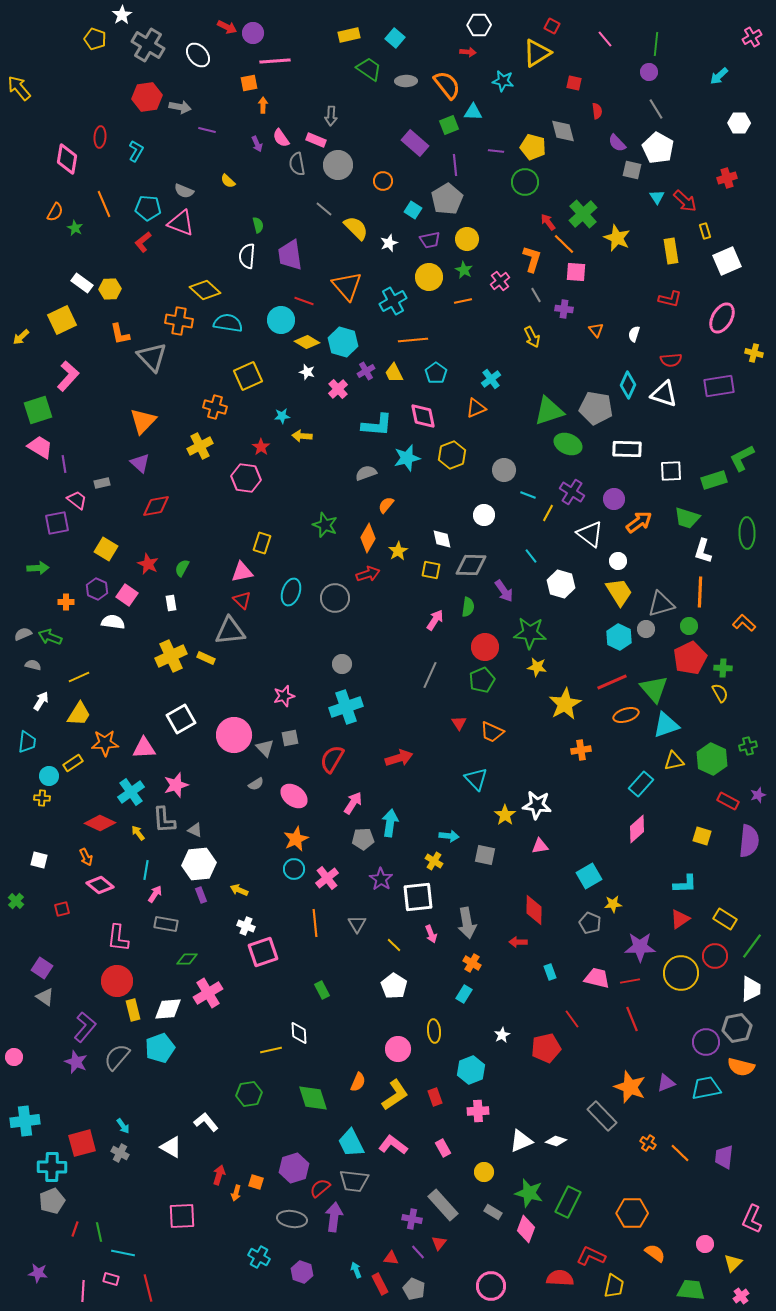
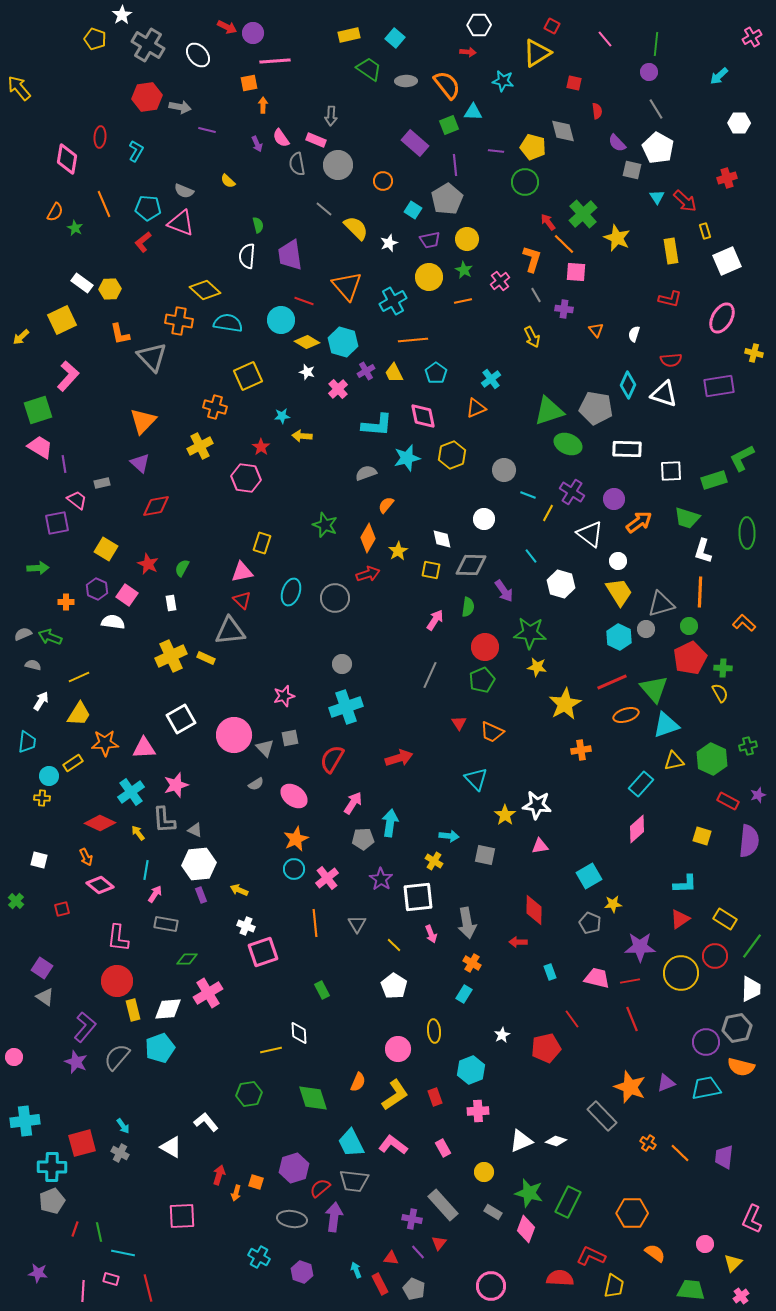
white circle at (484, 515): moved 4 px down
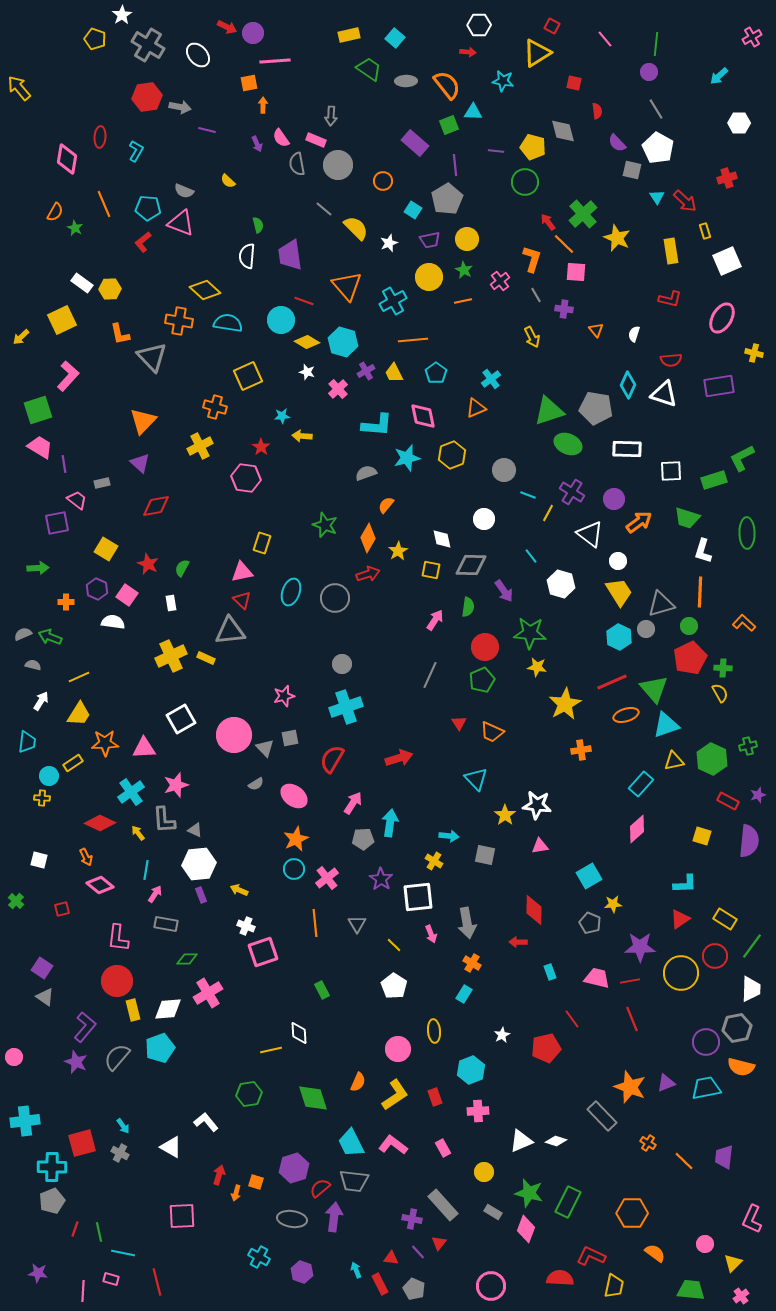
orange line at (680, 1153): moved 4 px right, 8 px down
red line at (148, 1288): moved 9 px right, 6 px up
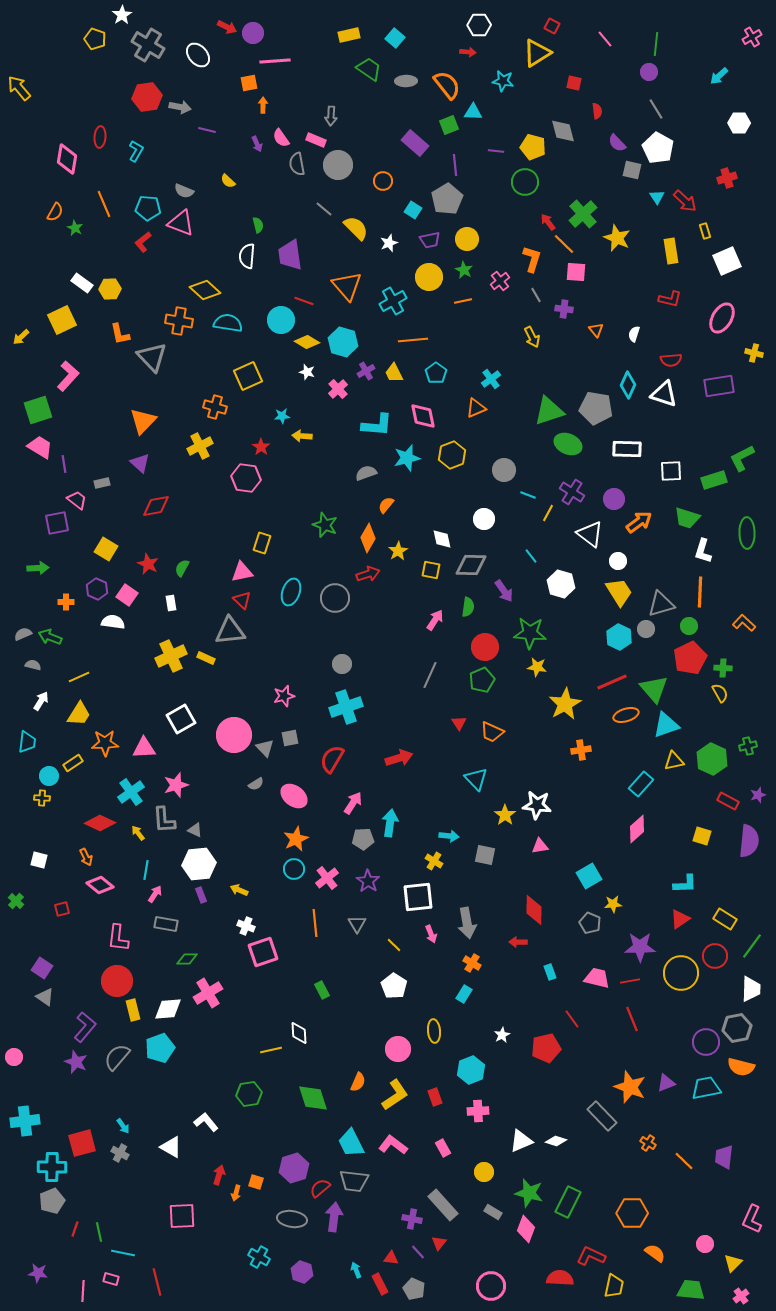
purple star at (381, 879): moved 13 px left, 2 px down
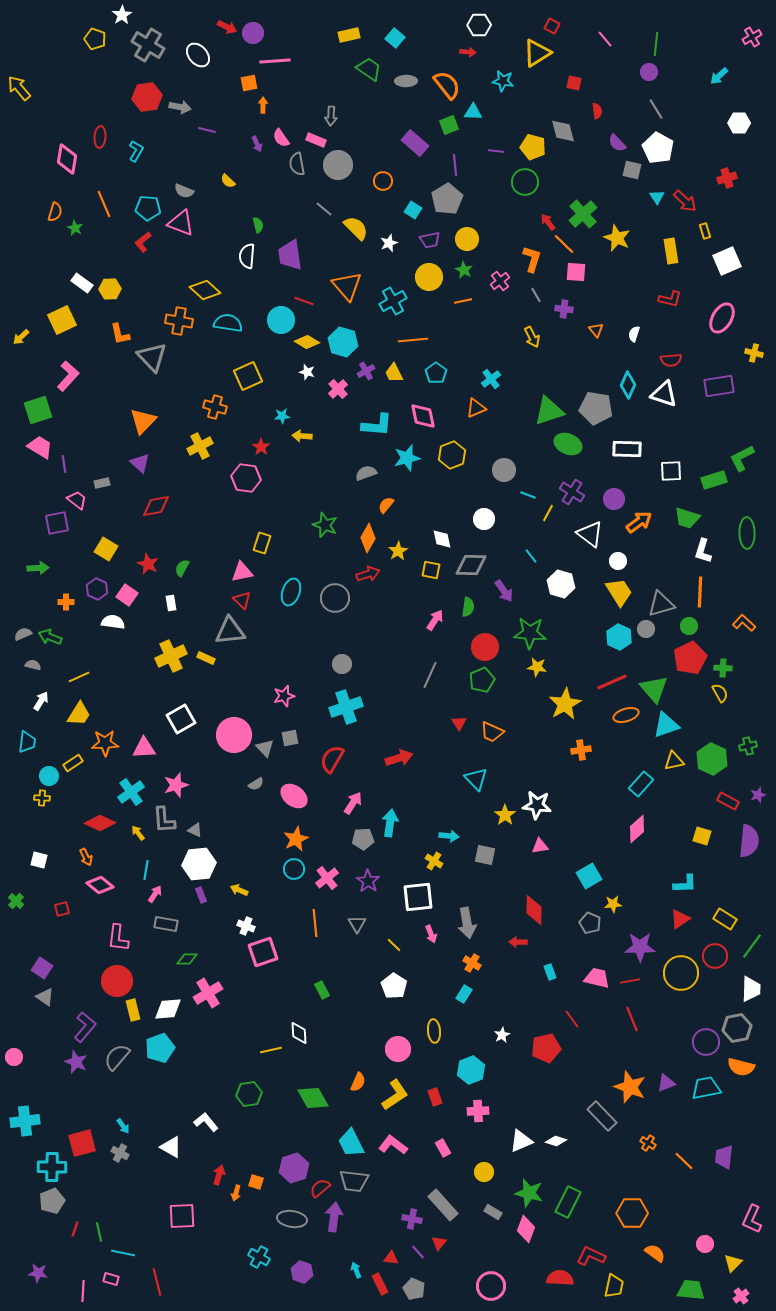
orange semicircle at (55, 212): rotated 12 degrees counterclockwise
green diamond at (313, 1098): rotated 12 degrees counterclockwise
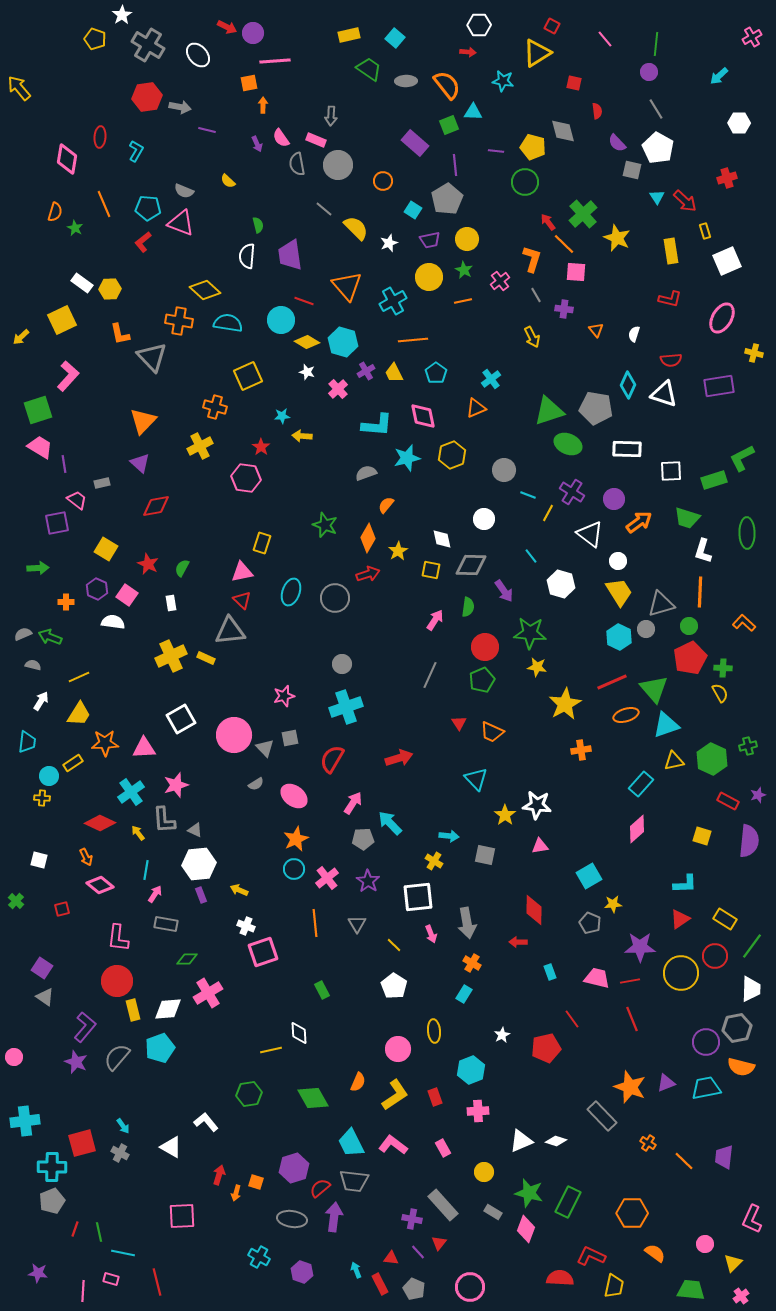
cyan arrow at (390, 823): rotated 52 degrees counterclockwise
pink circle at (491, 1286): moved 21 px left, 1 px down
